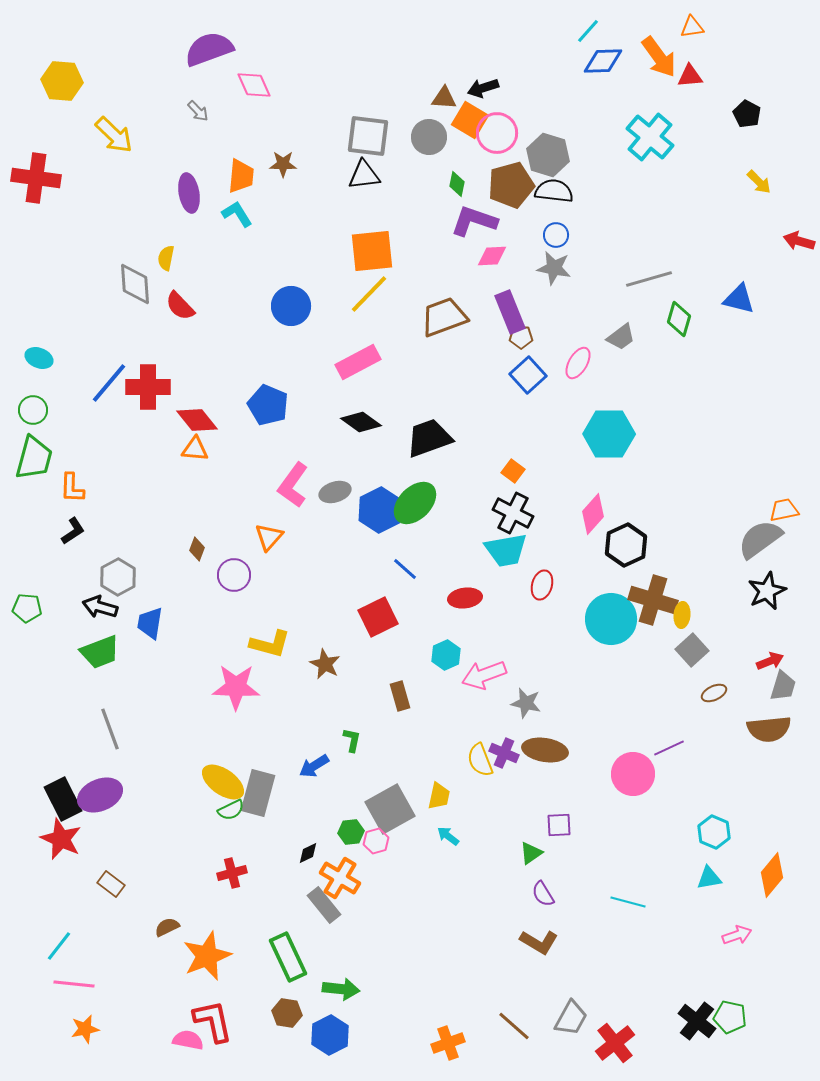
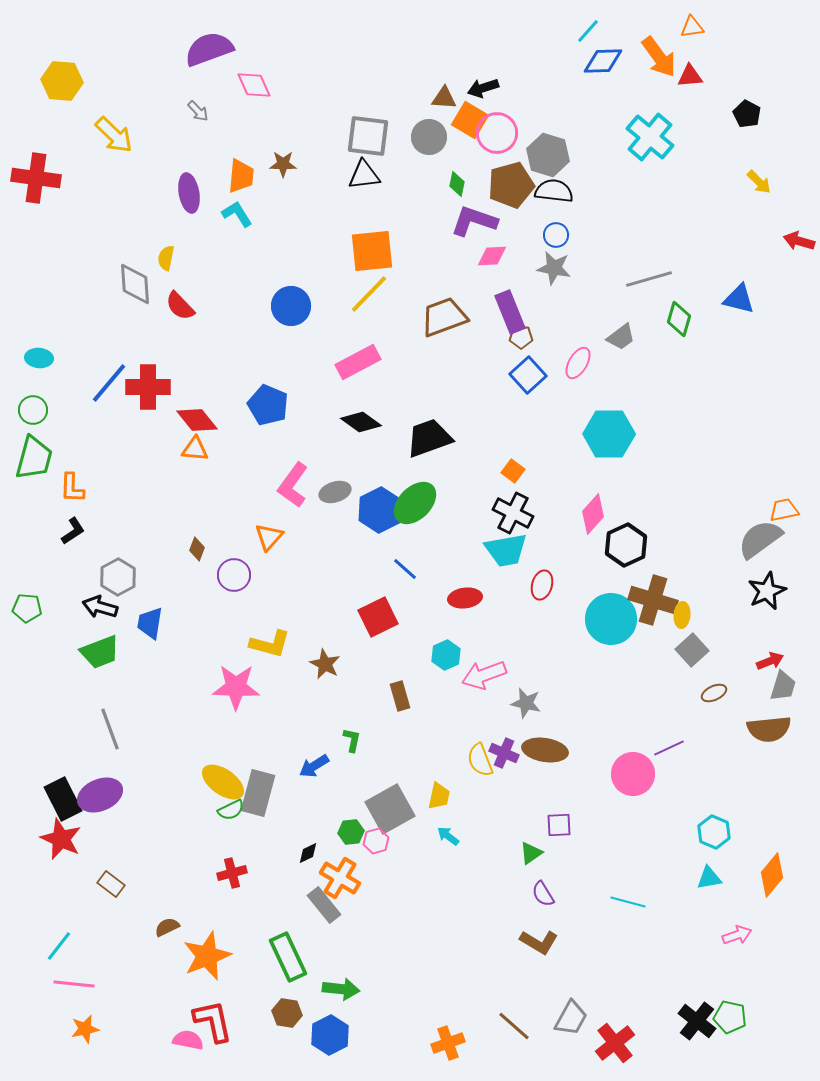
cyan ellipse at (39, 358): rotated 16 degrees counterclockwise
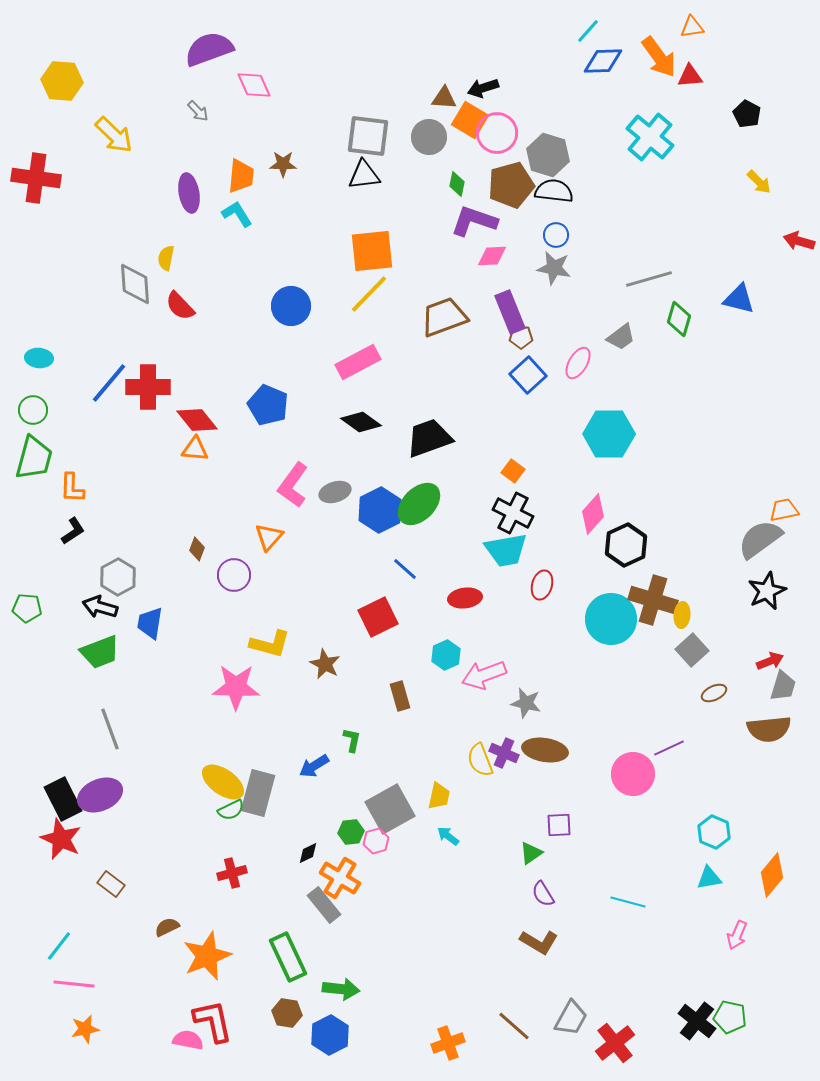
green ellipse at (415, 503): moved 4 px right, 1 px down
pink arrow at (737, 935): rotated 132 degrees clockwise
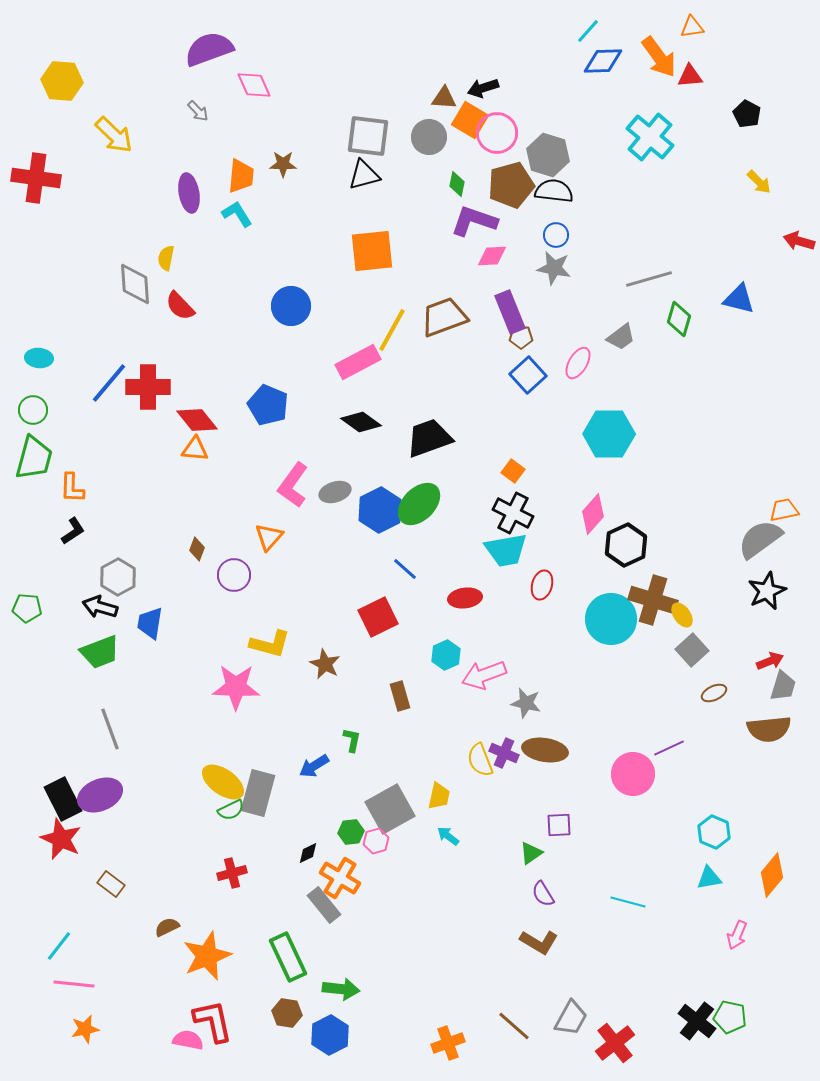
black triangle at (364, 175): rotated 8 degrees counterclockwise
yellow line at (369, 294): moved 23 px right, 36 px down; rotated 15 degrees counterclockwise
yellow ellipse at (682, 615): rotated 40 degrees counterclockwise
